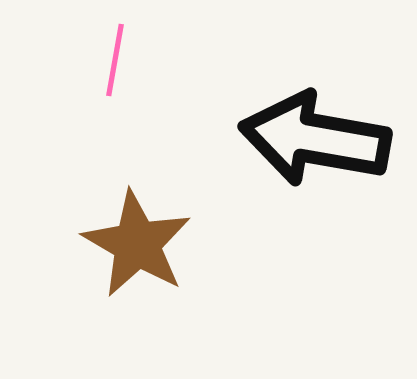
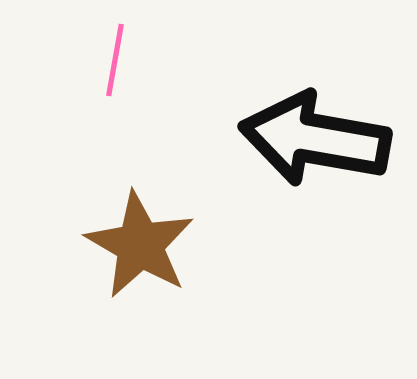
brown star: moved 3 px right, 1 px down
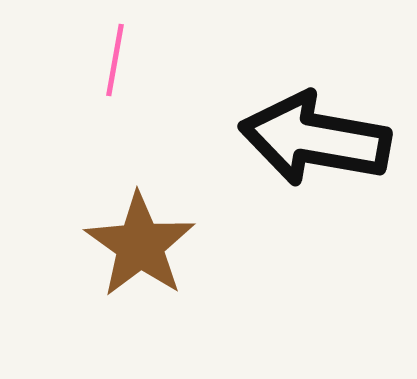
brown star: rotated 5 degrees clockwise
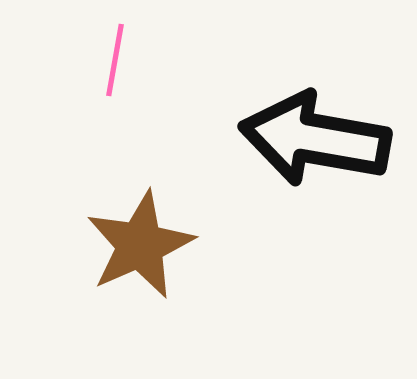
brown star: rotated 13 degrees clockwise
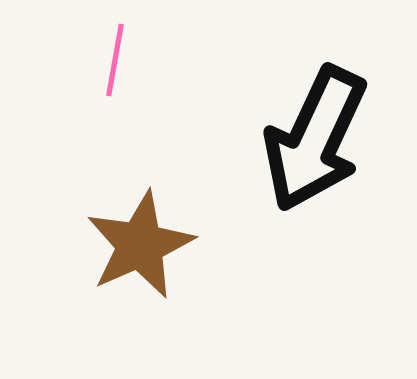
black arrow: rotated 75 degrees counterclockwise
